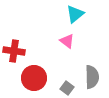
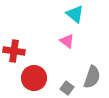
cyan triangle: rotated 42 degrees counterclockwise
gray semicircle: rotated 20 degrees clockwise
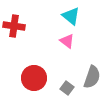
cyan triangle: moved 4 px left, 2 px down
red cross: moved 25 px up
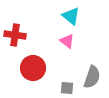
red cross: moved 1 px right, 9 px down
red circle: moved 1 px left, 10 px up
gray square: rotated 32 degrees counterclockwise
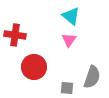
pink triangle: moved 2 px right, 1 px up; rotated 28 degrees clockwise
red circle: moved 1 px right, 1 px up
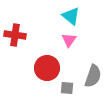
red circle: moved 13 px right, 1 px down
gray semicircle: moved 1 px right, 1 px up
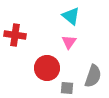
pink triangle: moved 2 px down
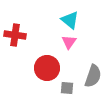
cyan triangle: moved 1 px left, 4 px down
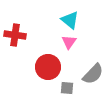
red circle: moved 1 px right, 1 px up
gray semicircle: moved 2 px up; rotated 25 degrees clockwise
